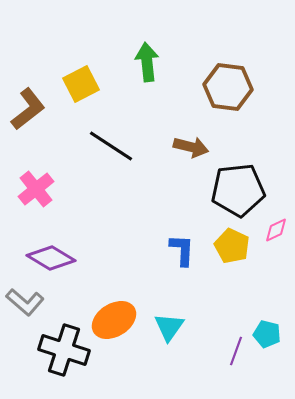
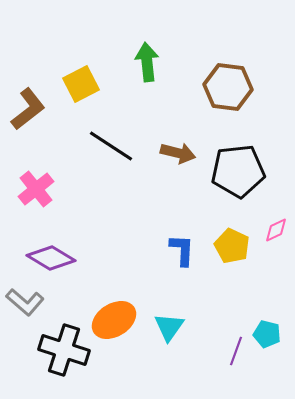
brown arrow: moved 13 px left, 6 px down
black pentagon: moved 19 px up
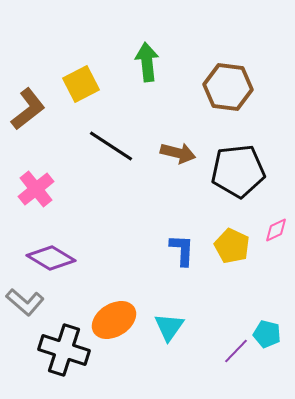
purple line: rotated 24 degrees clockwise
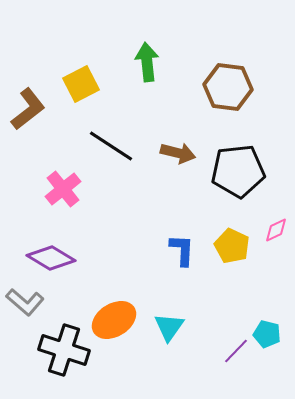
pink cross: moved 27 px right
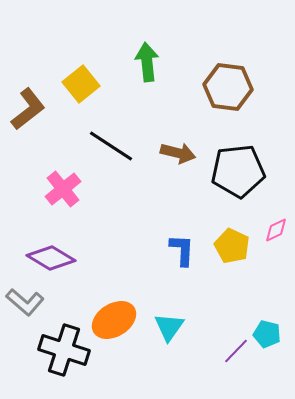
yellow square: rotated 12 degrees counterclockwise
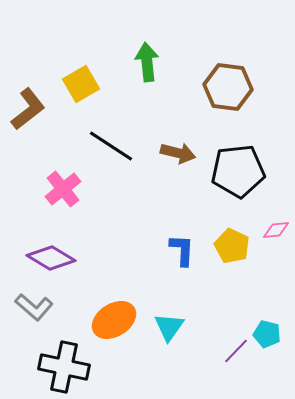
yellow square: rotated 9 degrees clockwise
pink diamond: rotated 20 degrees clockwise
gray L-shape: moved 9 px right, 5 px down
black cross: moved 17 px down; rotated 6 degrees counterclockwise
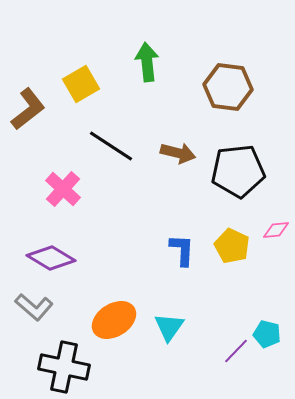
pink cross: rotated 9 degrees counterclockwise
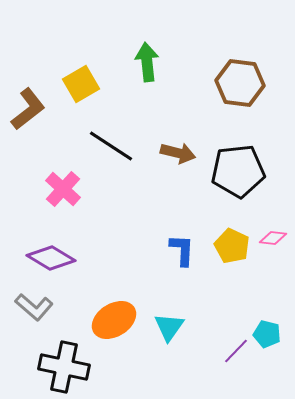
brown hexagon: moved 12 px right, 4 px up
pink diamond: moved 3 px left, 8 px down; rotated 12 degrees clockwise
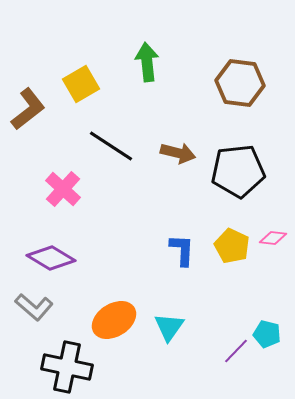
black cross: moved 3 px right
